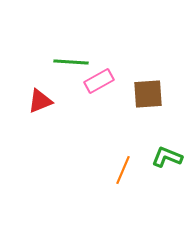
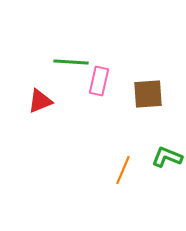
pink rectangle: rotated 48 degrees counterclockwise
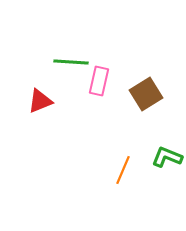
brown square: moved 2 px left; rotated 28 degrees counterclockwise
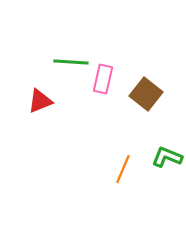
pink rectangle: moved 4 px right, 2 px up
brown square: rotated 20 degrees counterclockwise
orange line: moved 1 px up
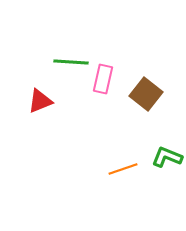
orange line: rotated 48 degrees clockwise
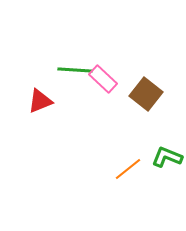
green line: moved 4 px right, 8 px down
pink rectangle: rotated 60 degrees counterclockwise
orange line: moved 5 px right; rotated 20 degrees counterclockwise
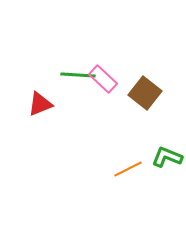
green line: moved 3 px right, 5 px down
brown square: moved 1 px left, 1 px up
red triangle: moved 3 px down
orange line: rotated 12 degrees clockwise
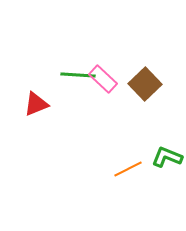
brown square: moved 9 px up; rotated 8 degrees clockwise
red triangle: moved 4 px left
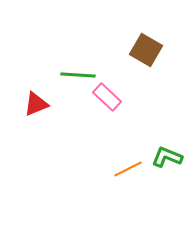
pink rectangle: moved 4 px right, 18 px down
brown square: moved 1 px right, 34 px up; rotated 16 degrees counterclockwise
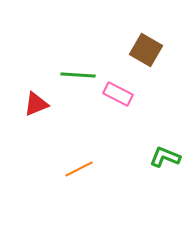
pink rectangle: moved 11 px right, 3 px up; rotated 16 degrees counterclockwise
green L-shape: moved 2 px left
orange line: moved 49 px left
